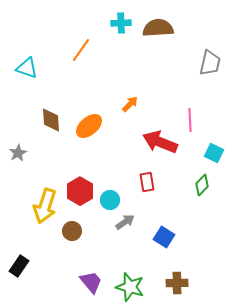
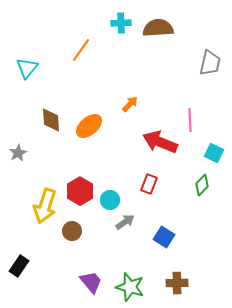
cyan triangle: rotated 50 degrees clockwise
red rectangle: moved 2 px right, 2 px down; rotated 30 degrees clockwise
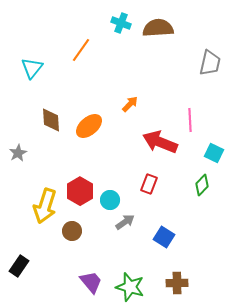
cyan cross: rotated 24 degrees clockwise
cyan triangle: moved 5 px right
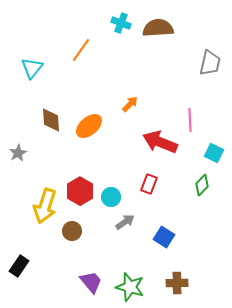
cyan circle: moved 1 px right, 3 px up
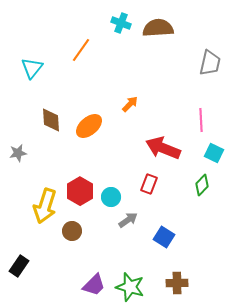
pink line: moved 11 px right
red arrow: moved 3 px right, 6 px down
gray star: rotated 18 degrees clockwise
gray arrow: moved 3 px right, 2 px up
purple trapezoid: moved 3 px right, 3 px down; rotated 85 degrees clockwise
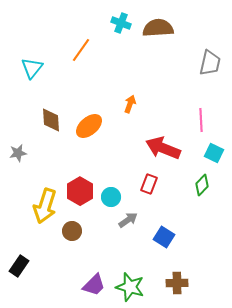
orange arrow: rotated 24 degrees counterclockwise
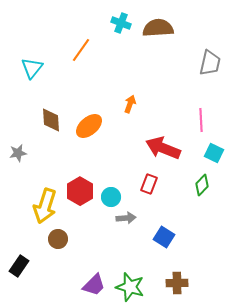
gray arrow: moved 2 px left, 2 px up; rotated 30 degrees clockwise
brown circle: moved 14 px left, 8 px down
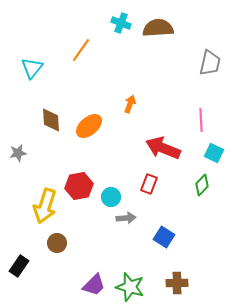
red hexagon: moved 1 px left, 5 px up; rotated 20 degrees clockwise
brown circle: moved 1 px left, 4 px down
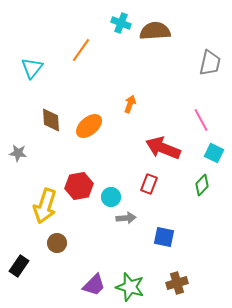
brown semicircle: moved 3 px left, 3 px down
pink line: rotated 25 degrees counterclockwise
gray star: rotated 18 degrees clockwise
blue square: rotated 20 degrees counterclockwise
brown cross: rotated 15 degrees counterclockwise
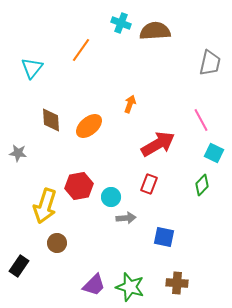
red arrow: moved 5 px left, 4 px up; rotated 128 degrees clockwise
brown cross: rotated 20 degrees clockwise
